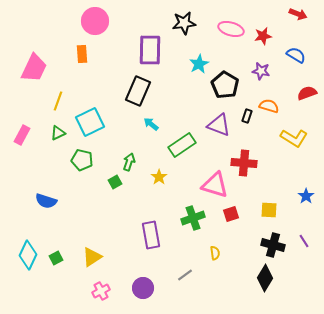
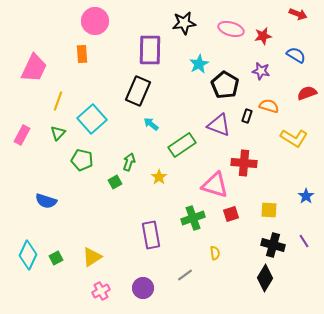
cyan square at (90, 122): moved 2 px right, 3 px up; rotated 16 degrees counterclockwise
green triangle at (58, 133): rotated 21 degrees counterclockwise
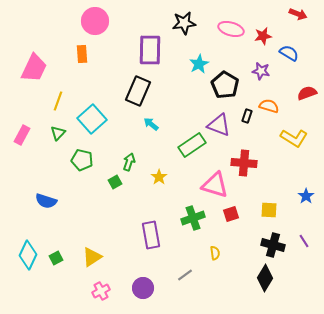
blue semicircle at (296, 55): moved 7 px left, 2 px up
green rectangle at (182, 145): moved 10 px right
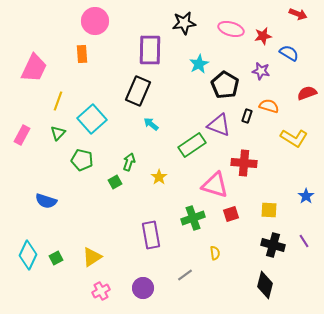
black diamond at (265, 278): moved 7 px down; rotated 16 degrees counterclockwise
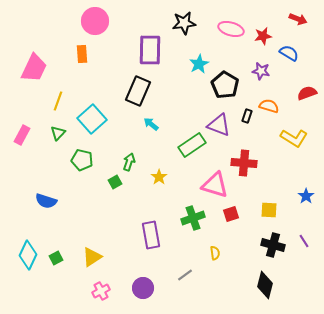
red arrow at (298, 14): moved 5 px down
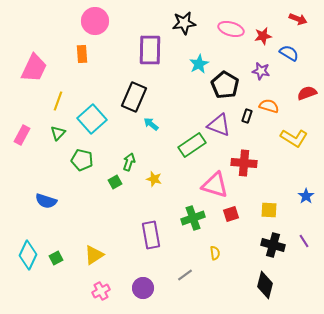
black rectangle at (138, 91): moved 4 px left, 6 px down
yellow star at (159, 177): moved 5 px left, 2 px down; rotated 21 degrees counterclockwise
yellow triangle at (92, 257): moved 2 px right, 2 px up
